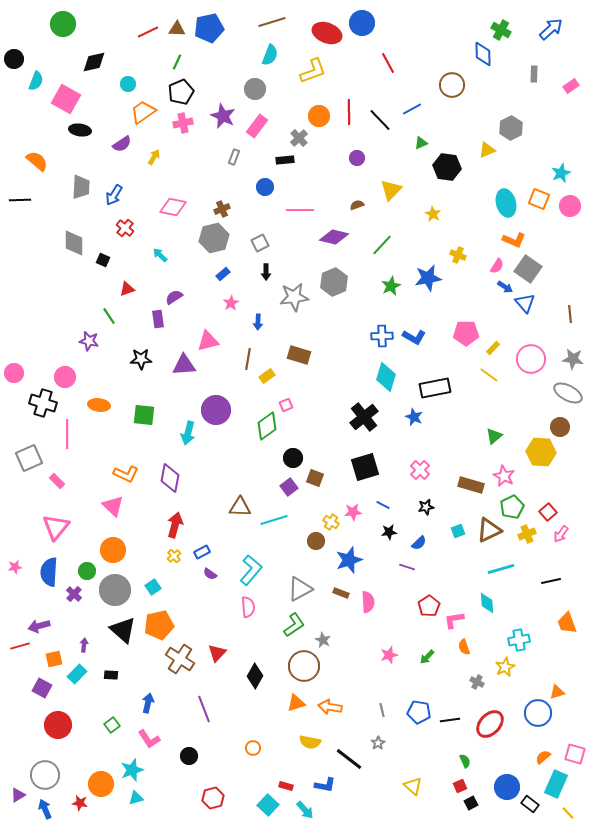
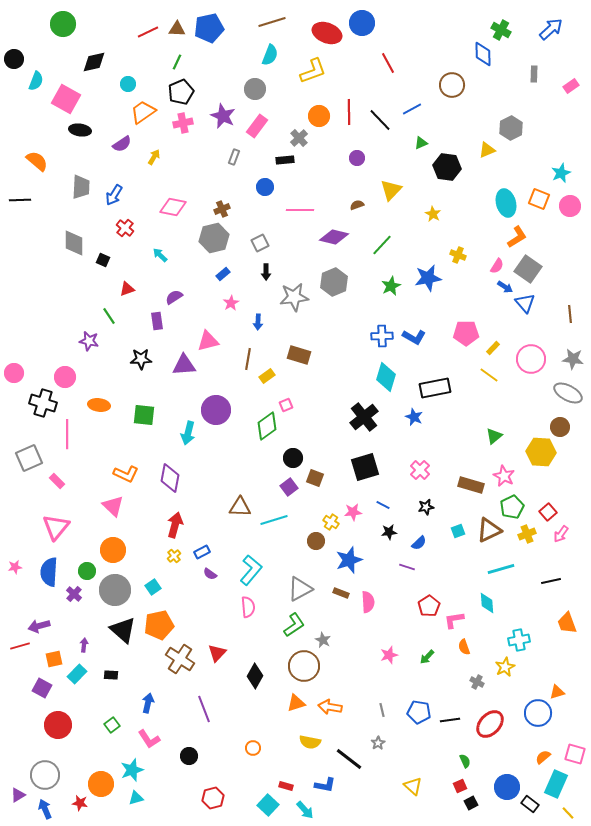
orange L-shape at (514, 240): moved 3 px right, 3 px up; rotated 55 degrees counterclockwise
purple rectangle at (158, 319): moved 1 px left, 2 px down
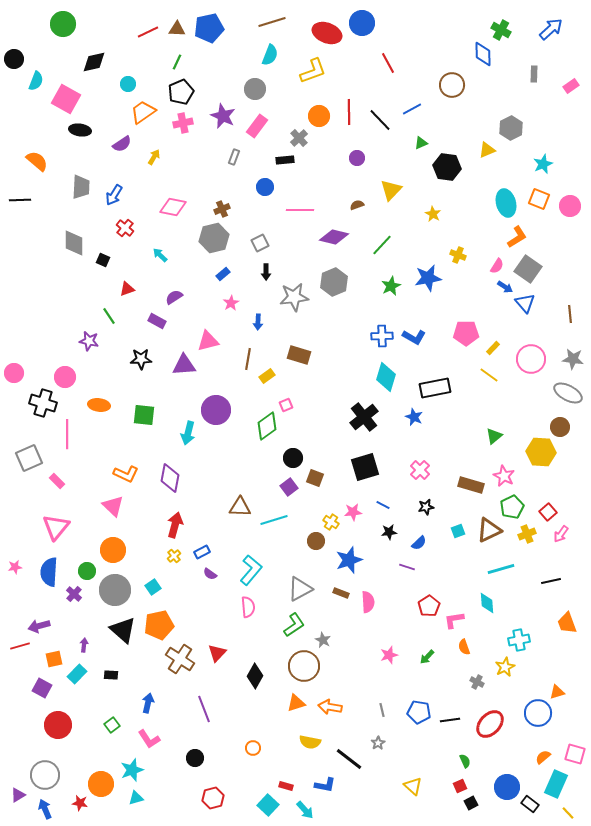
cyan star at (561, 173): moved 18 px left, 9 px up
purple rectangle at (157, 321): rotated 54 degrees counterclockwise
black circle at (189, 756): moved 6 px right, 2 px down
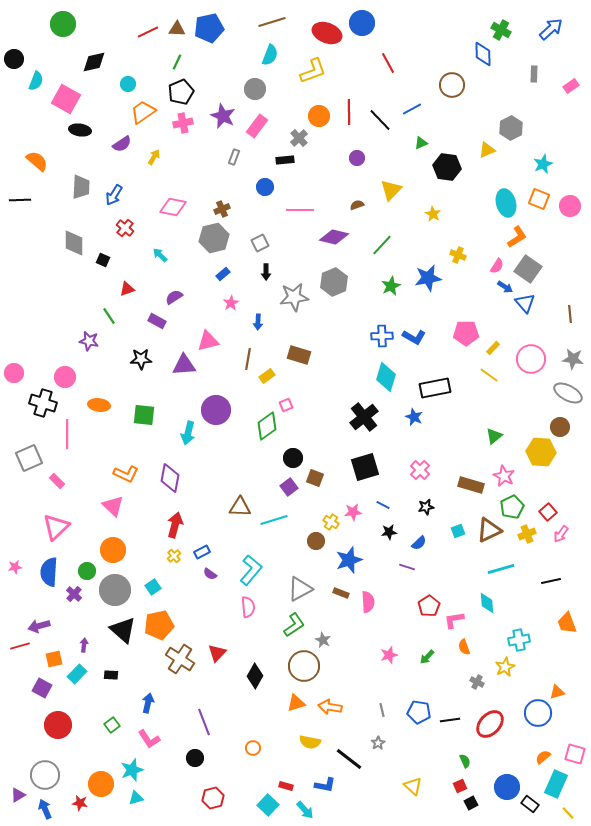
pink triangle at (56, 527): rotated 8 degrees clockwise
purple line at (204, 709): moved 13 px down
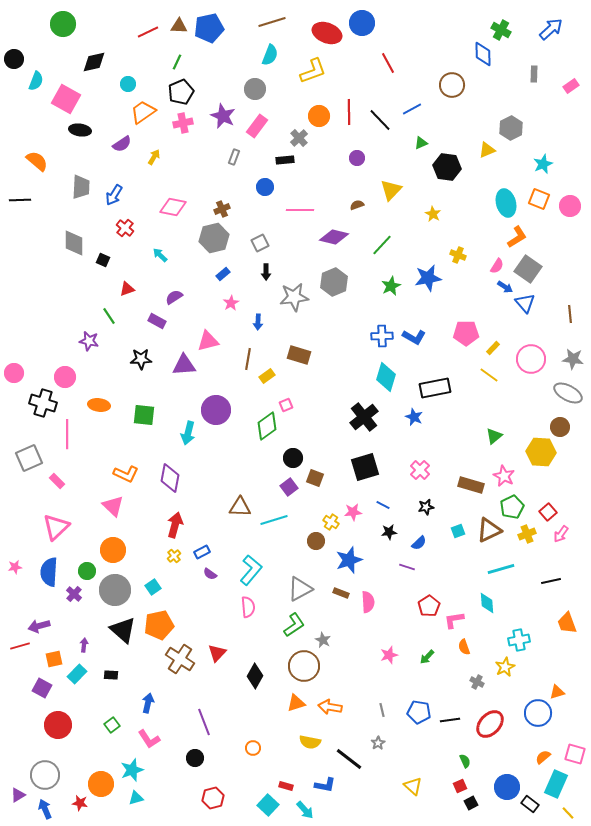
brown triangle at (177, 29): moved 2 px right, 3 px up
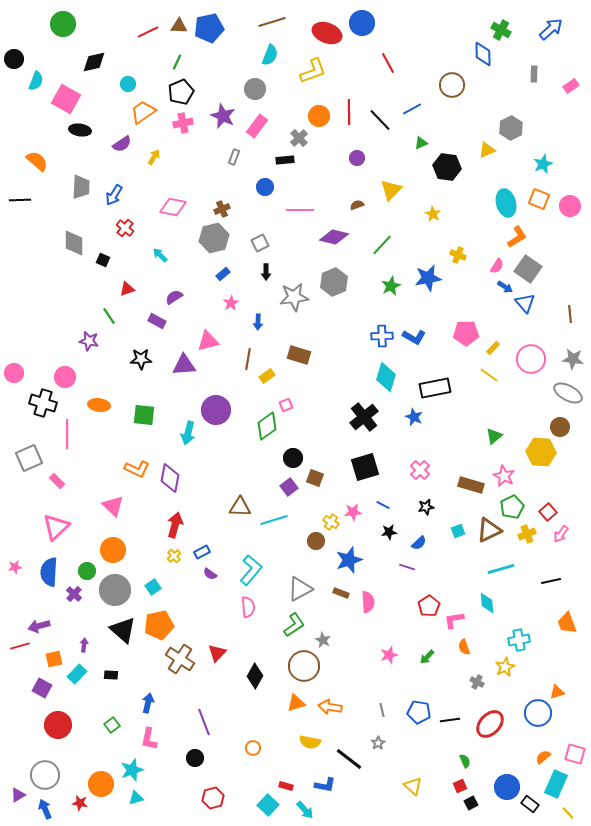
orange L-shape at (126, 474): moved 11 px right, 5 px up
pink L-shape at (149, 739): rotated 45 degrees clockwise
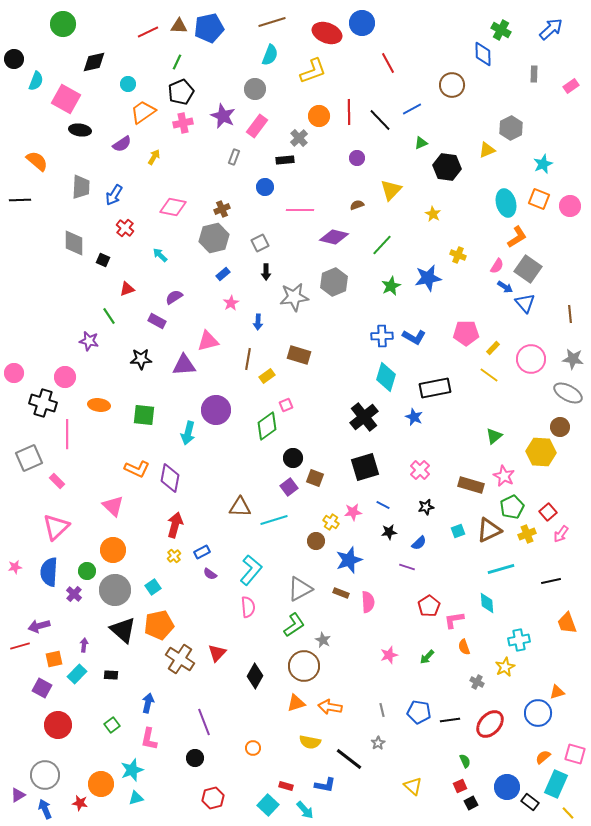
black rectangle at (530, 804): moved 2 px up
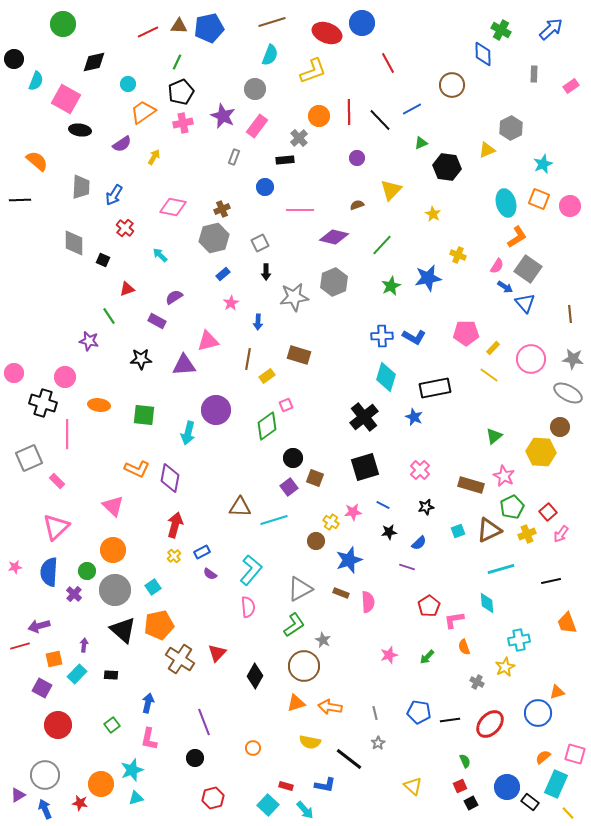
gray line at (382, 710): moved 7 px left, 3 px down
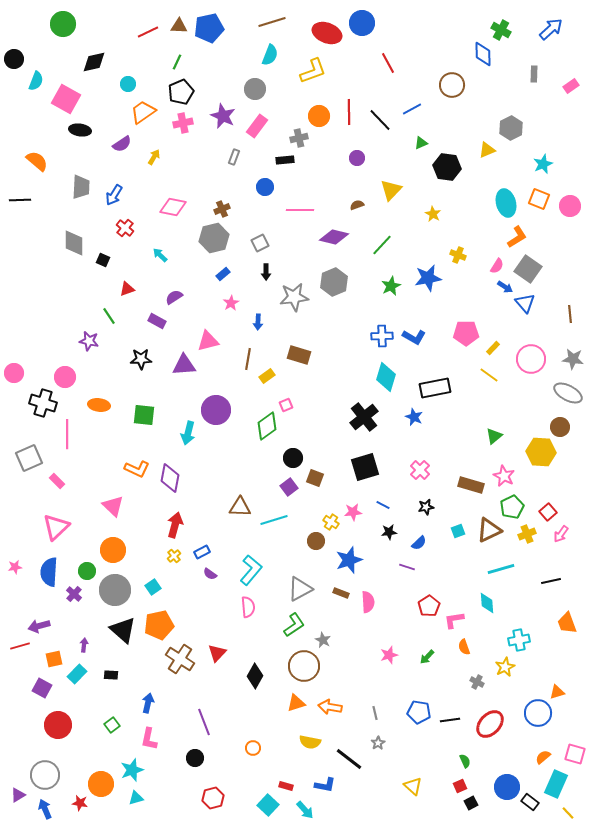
gray cross at (299, 138): rotated 30 degrees clockwise
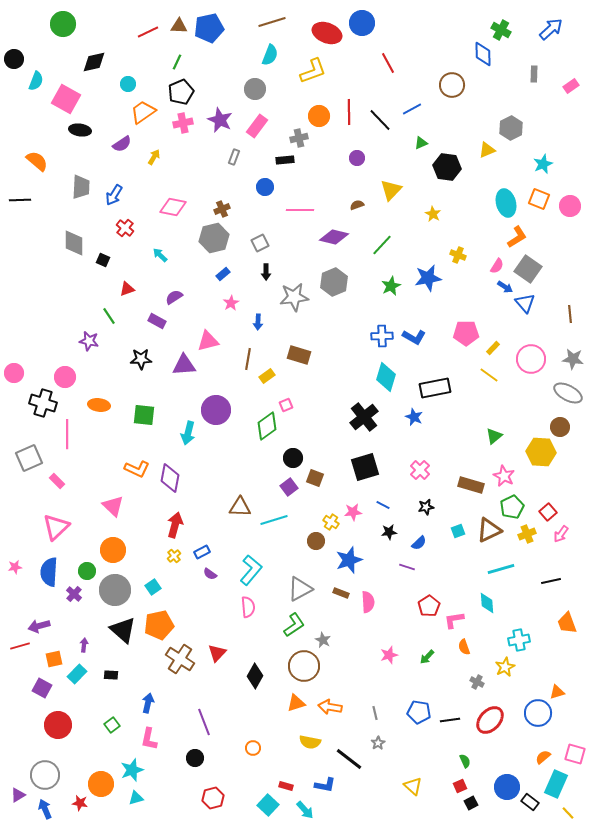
purple star at (223, 116): moved 3 px left, 4 px down
red ellipse at (490, 724): moved 4 px up
